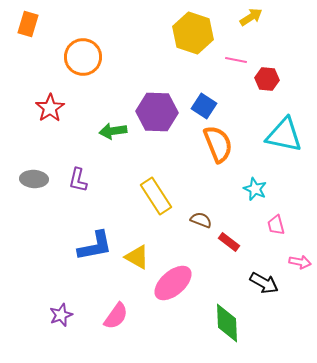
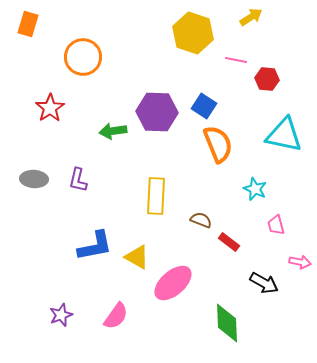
yellow rectangle: rotated 36 degrees clockwise
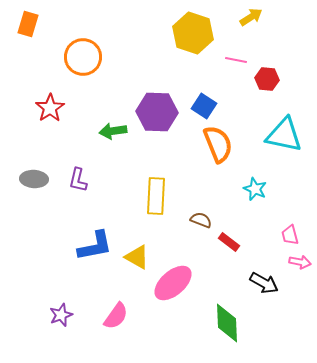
pink trapezoid: moved 14 px right, 10 px down
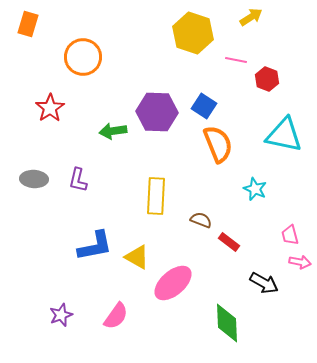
red hexagon: rotated 15 degrees clockwise
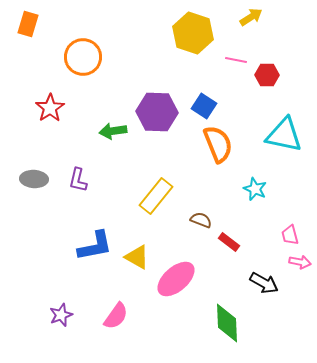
red hexagon: moved 4 px up; rotated 20 degrees counterclockwise
yellow rectangle: rotated 36 degrees clockwise
pink ellipse: moved 3 px right, 4 px up
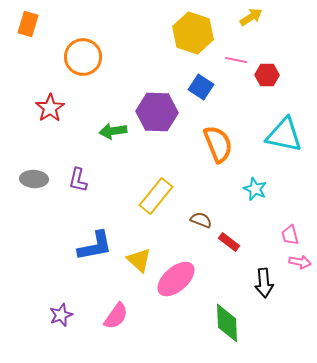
blue square: moved 3 px left, 19 px up
yellow triangle: moved 2 px right, 3 px down; rotated 12 degrees clockwise
black arrow: rotated 56 degrees clockwise
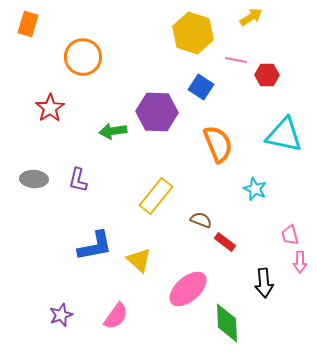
red rectangle: moved 4 px left
pink arrow: rotated 80 degrees clockwise
pink ellipse: moved 12 px right, 10 px down
